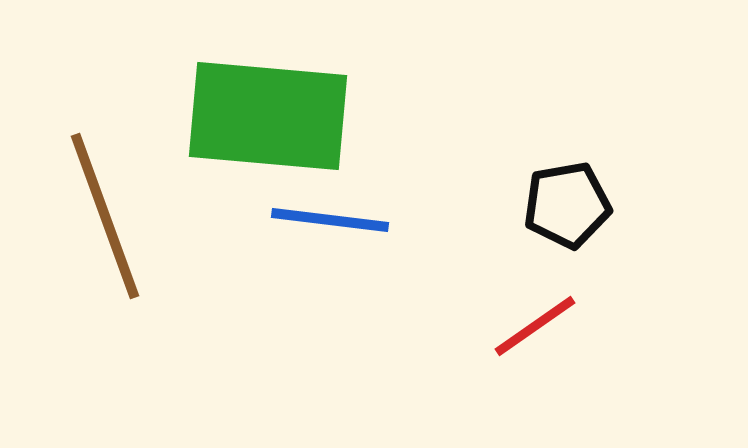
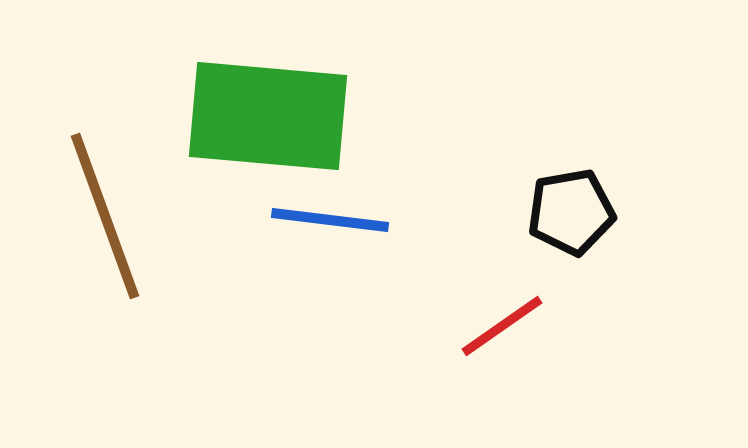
black pentagon: moved 4 px right, 7 px down
red line: moved 33 px left
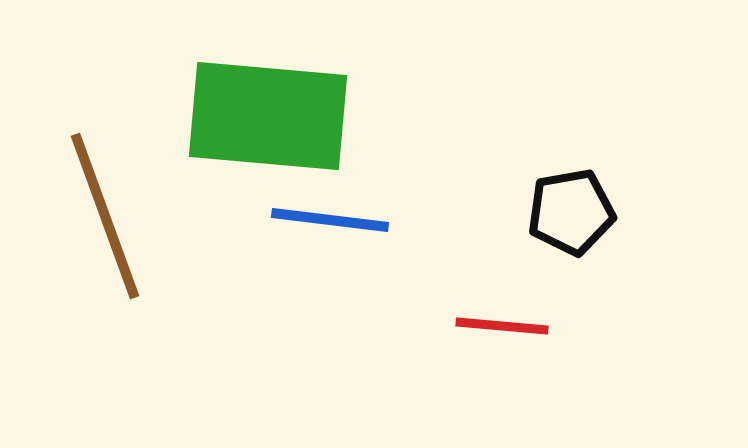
red line: rotated 40 degrees clockwise
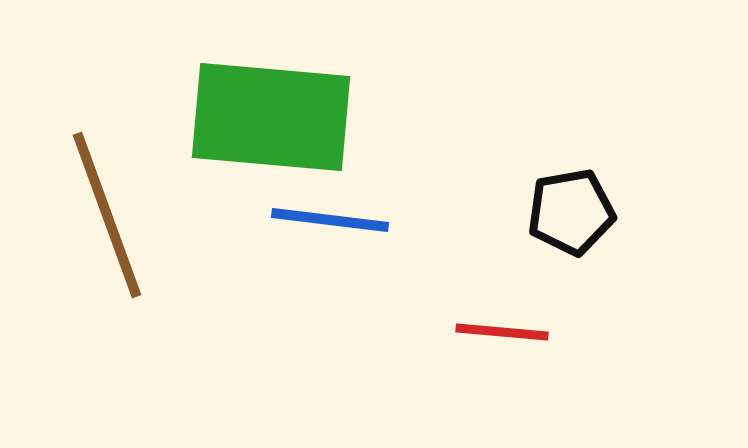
green rectangle: moved 3 px right, 1 px down
brown line: moved 2 px right, 1 px up
red line: moved 6 px down
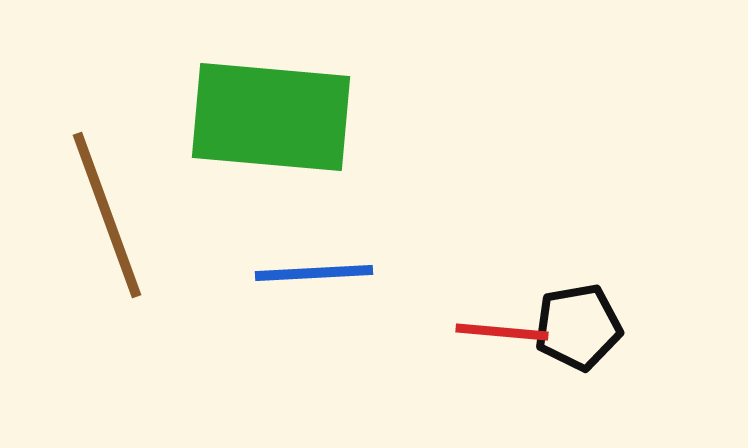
black pentagon: moved 7 px right, 115 px down
blue line: moved 16 px left, 53 px down; rotated 10 degrees counterclockwise
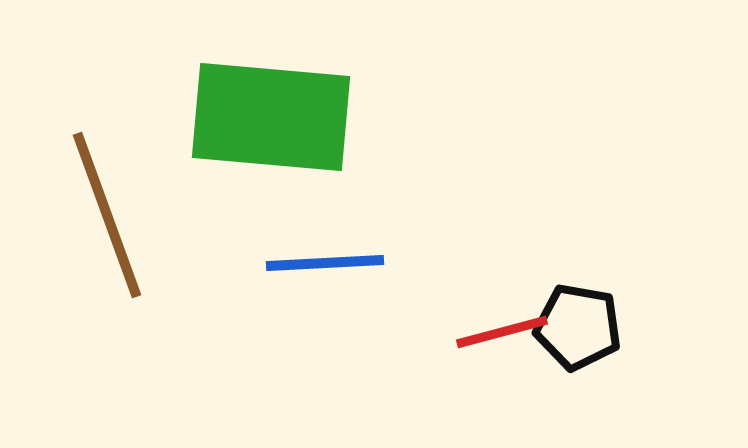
blue line: moved 11 px right, 10 px up
black pentagon: rotated 20 degrees clockwise
red line: rotated 20 degrees counterclockwise
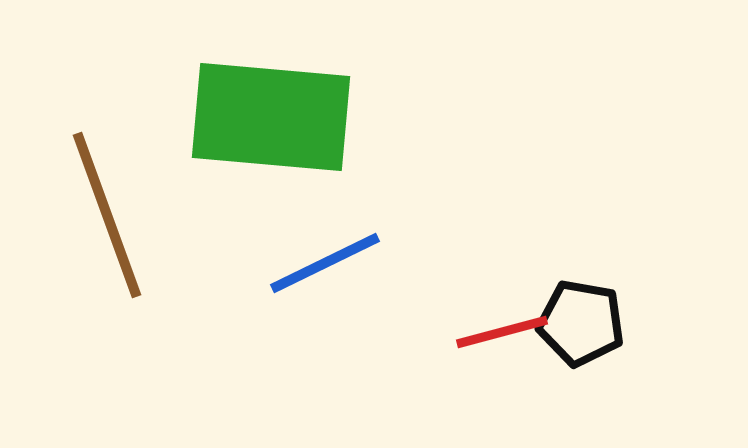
blue line: rotated 23 degrees counterclockwise
black pentagon: moved 3 px right, 4 px up
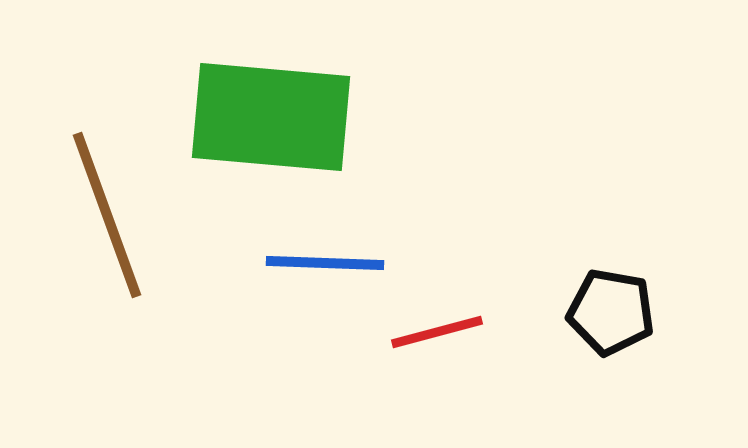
blue line: rotated 28 degrees clockwise
black pentagon: moved 30 px right, 11 px up
red line: moved 65 px left
